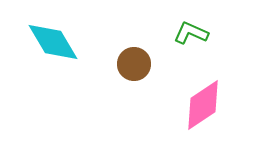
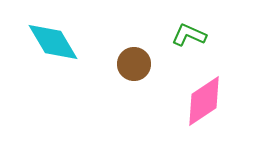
green L-shape: moved 2 px left, 2 px down
pink diamond: moved 1 px right, 4 px up
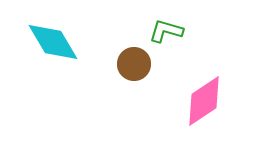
green L-shape: moved 23 px left, 4 px up; rotated 8 degrees counterclockwise
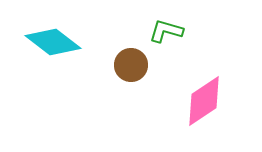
cyan diamond: rotated 22 degrees counterclockwise
brown circle: moved 3 px left, 1 px down
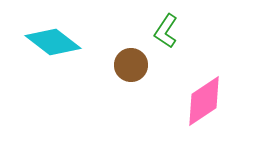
green L-shape: rotated 72 degrees counterclockwise
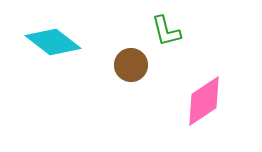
green L-shape: rotated 48 degrees counterclockwise
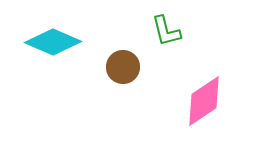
cyan diamond: rotated 14 degrees counterclockwise
brown circle: moved 8 px left, 2 px down
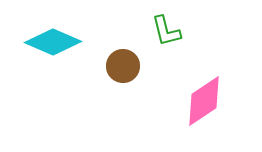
brown circle: moved 1 px up
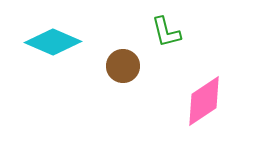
green L-shape: moved 1 px down
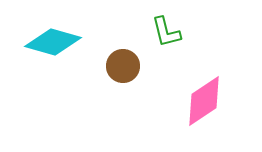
cyan diamond: rotated 8 degrees counterclockwise
